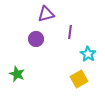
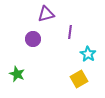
purple circle: moved 3 px left
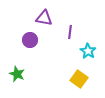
purple triangle: moved 2 px left, 4 px down; rotated 24 degrees clockwise
purple circle: moved 3 px left, 1 px down
cyan star: moved 3 px up
yellow square: rotated 24 degrees counterclockwise
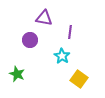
cyan star: moved 26 px left, 5 px down
